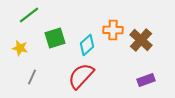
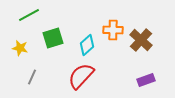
green line: rotated 10 degrees clockwise
green square: moved 2 px left
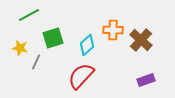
gray line: moved 4 px right, 15 px up
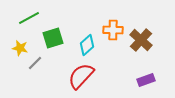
green line: moved 3 px down
gray line: moved 1 px left, 1 px down; rotated 21 degrees clockwise
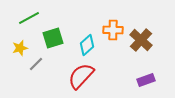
yellow star: rotated 28 degrees counterclockwise
gray line: moved 1 px right, 1 px down
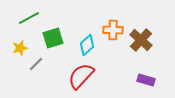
purple rectangle: rotated 36 degrees clockwise
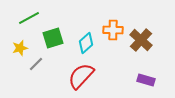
cyan diamond: moved 1 px left, 2 px up
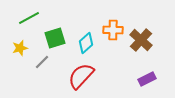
green square: moved 2 px right
gray line: moved 6 px right, 2 px up
purple rectangle: moved 1 px right, 1 px up; rotated 42 degrees counterclockwise
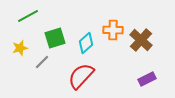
green line: moved 1 px left, 2 px up
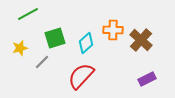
green line: moved 2 px up
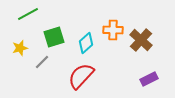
green square: moved 1 px left, 1 px up
purple rectangle: moved 2 px right
